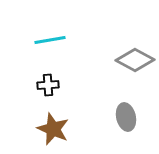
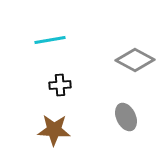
black cross: moved 12 px right
gray ellipse: rotated 12 degrees counterclockwise
brown star: moved 1 px right, 1 px down; rotated 20 degrees counterclockwise
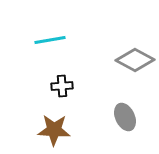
black cross: moved 2 px right, 1 px down
gray ellipse: moved 1 px left
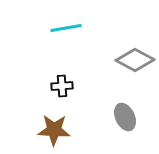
cyan line: moved 16 px right, 12 px up
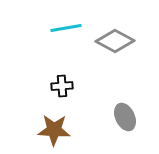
gray diamond: moved 20 px left, 19 px up
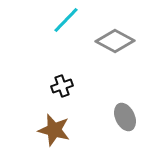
cyan line: moved 8 px up; rotated 36 degrees counterclockwise
black cross: rotated 15 degrees counterclockwise
brown star: rotated 12 degrees clockwise
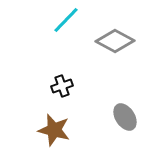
gray ellipse: rotated 8 degrees counterclockwise
